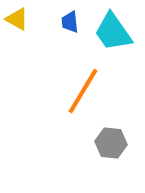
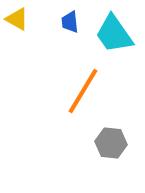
cyan trapezoid: moved 1 px right, 2 px down
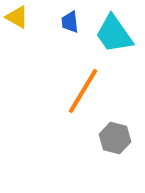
yellow triangle: moved 2 px up
gray hexagon: moved 4 px right, 5 px up; rotated 8 degrees clockwise
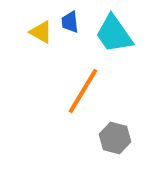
yellow triangle: moved 24 px right, 15 px down
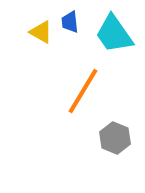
gray hexagon: rotated 8 degrees clockwise
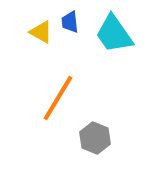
orange line: moved 25 px left, 7 px down
gray hexagon: moved 20 px left
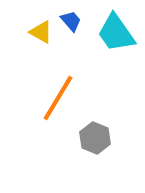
blue trapezoid: moved 1 px right, 1 px up; rotated 145 degrees clockwise
cyan trapezoid: moved 2 px right, 1 px up
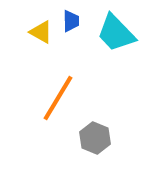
blue trapezoid: rotated 40 degrees clockwise
cyan trapezoid: rotated 9 degrees counterclockwise
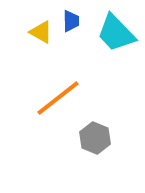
orange line: rotated 21 degrees clockwise
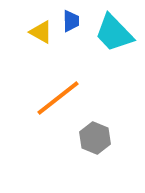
cyan trapezoid: moved 2 px left
